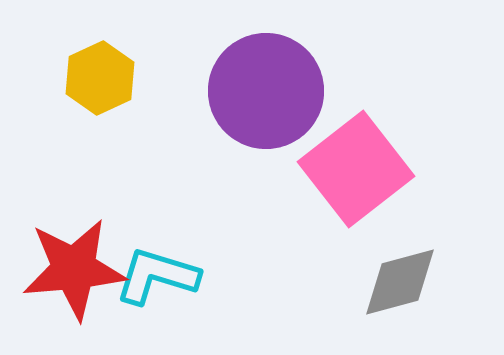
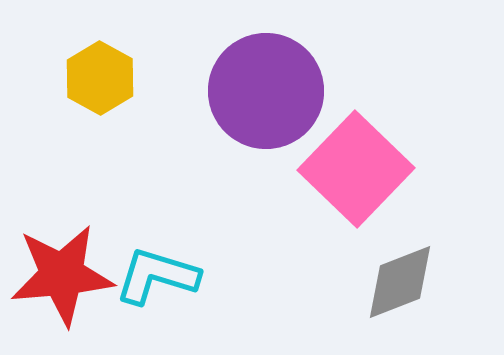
yellow hexagon: rotated 6 degrees counterclockwise
pink square: rotated 8 degrees counterclockwise
red star: moved 12 px left, 6 px down
gray diamond: rotated 6 degrees counterclockwise
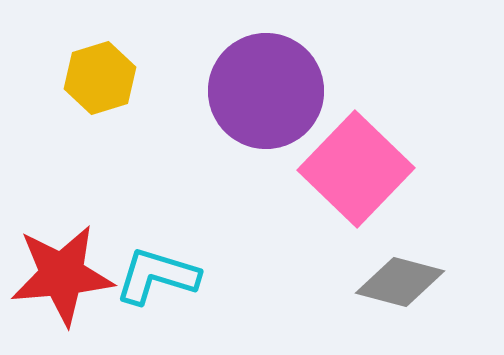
yellow hexagon: rotated 14 degrees clockwise
gray diamond: rotated 36 degrees clockwise
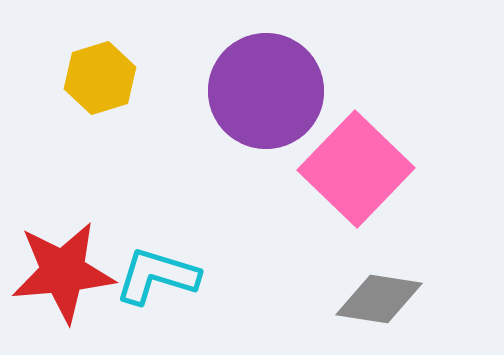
red star: moved 1 px right, 3 px up
gray diamond: moved 21 px left, 17 px down; rotated 6 degrees counterclockwise
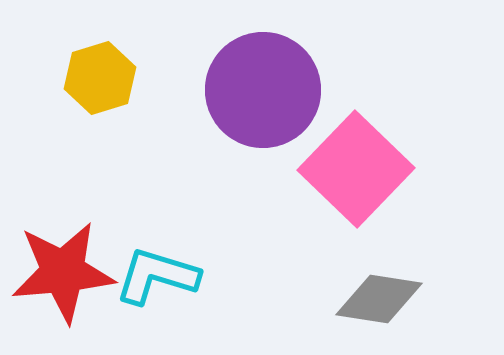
purple circle: moved 3 px left, 1 px up
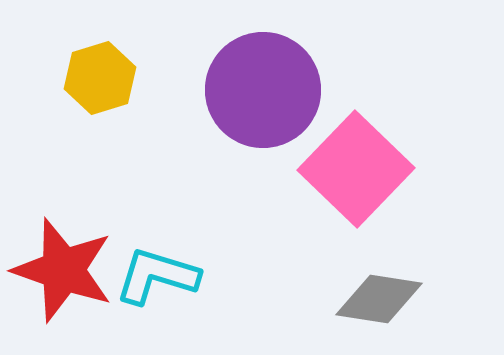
red star: moved 2 px up; rotated 24 degrees clockwise
